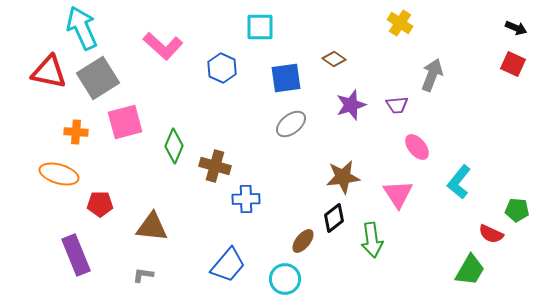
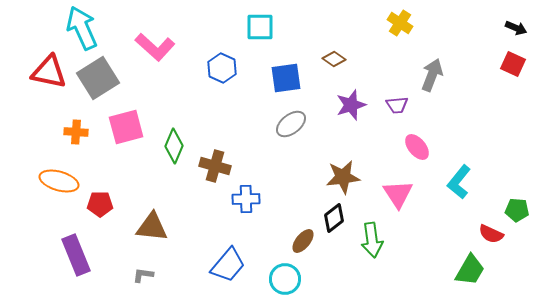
pink L-shape: moved 8 px left, 1 px down
pink square: moved 1 px right, 5 px down
orange ellipse: moved 7 px down
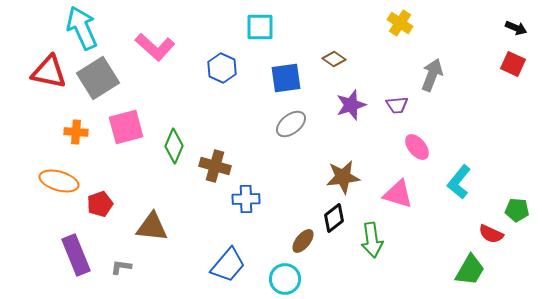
pink triangle: rotated 40 degrees counterclockwise
red pentagon: rotated 20 degrees counterclockwise
gray L-shape: moved 22 px left, 8 px up
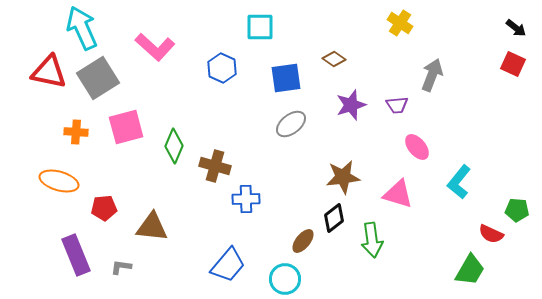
black arrow: rotated 15 degrees clockwise
red pentagon: moved 4 px right, 4 px down; rotated 15 degrees clockwise
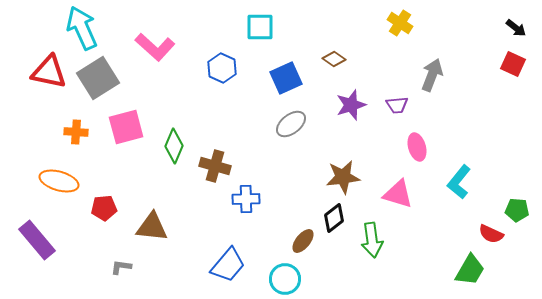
blue square: rotated 16 degrees counterclockwise
pink ellipse: rotated 24 degrees clockwise
purple rectangle: moved 39 px left, 15 px up; rotated 18 degrees counterclockwise
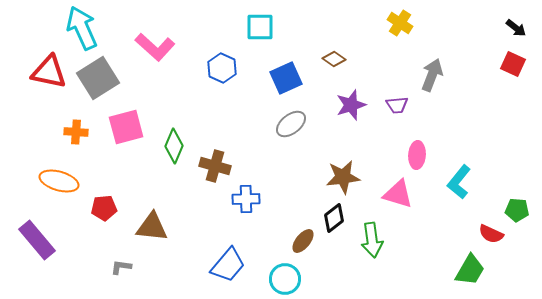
pink ellipse: moved 8 px down; rotated 20 degrees clockwise
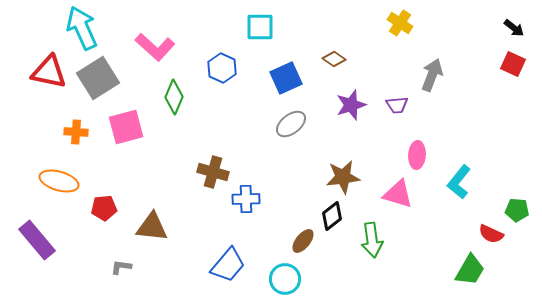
black arrow: moved 2 px left
green diamond: moved 49 px up
brown cross: moved 2 px left, 6 px down
black diamond: moved 2 px left, 2 px up
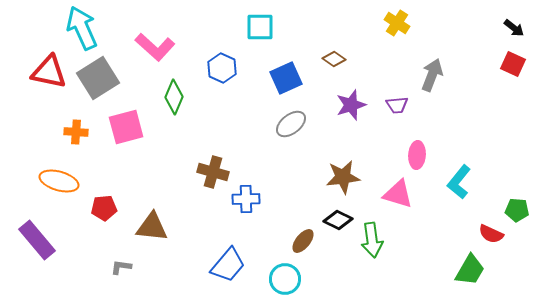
yellow cross: moved 3 px left
black diamond: moved 6 px right, 4 px down; rotated 64 degrees clockwise
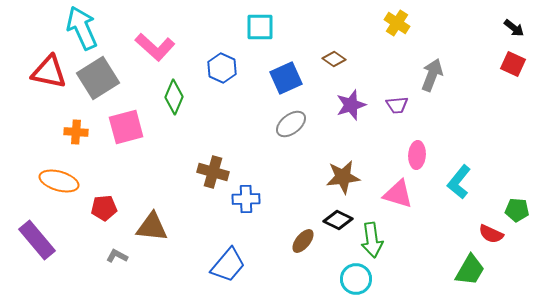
gray L-shape: moved 4 px left, 11 px up; rotated 20 degrees clockwise
cyan circle: moved 71 px right
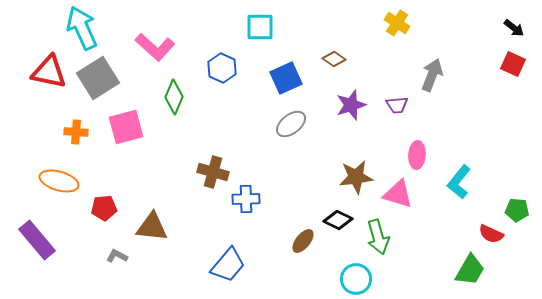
brown star: moved 13 px right
green arrow: moved 6 px right, 3 px up; rotated 8 degrees counterclockwise
